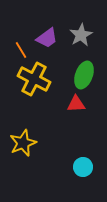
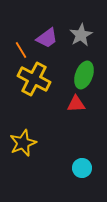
cyan circle: moved 1 px left, 1 px down
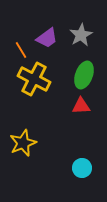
red triangle: moved 5 px right, 2 px down
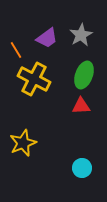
orange line: moved 5 px left
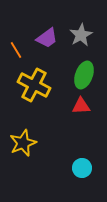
yellow cross: moved 6 px down
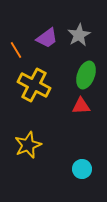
gray star: moved 2 px left
green ellipse: moved 2 px right
yellow star: moved 5 px right, 2 px down
cyan circle: moved 1 px down
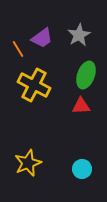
purple trapezoid: moved 5 px left
orange line: moved 2 px right, 1 px up
yellow star: moved 18 px down
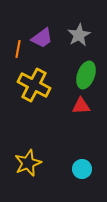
orange line: rotated 42 degrees clockwise
